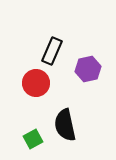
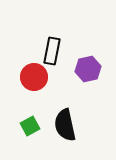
black rectangle: rotated 12 degrees counterclockwise
red circle: moved 2 px left, 6 px up
green square: moved 3 px left, 13 px up
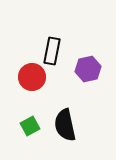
red circle: moved 2 px left
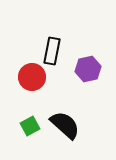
black semicircle: rotated 144 degrees clockwise
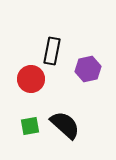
red circle: moved 1 px left, 2 px down
green square: rotated 18 degrees clockwise
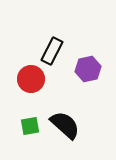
black rectangle: rotated 16 degrees clockwise
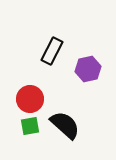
red circle: moved 1 px left, 20 px down
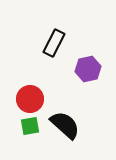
black rectangle: moved 2 px right, 8 px up
